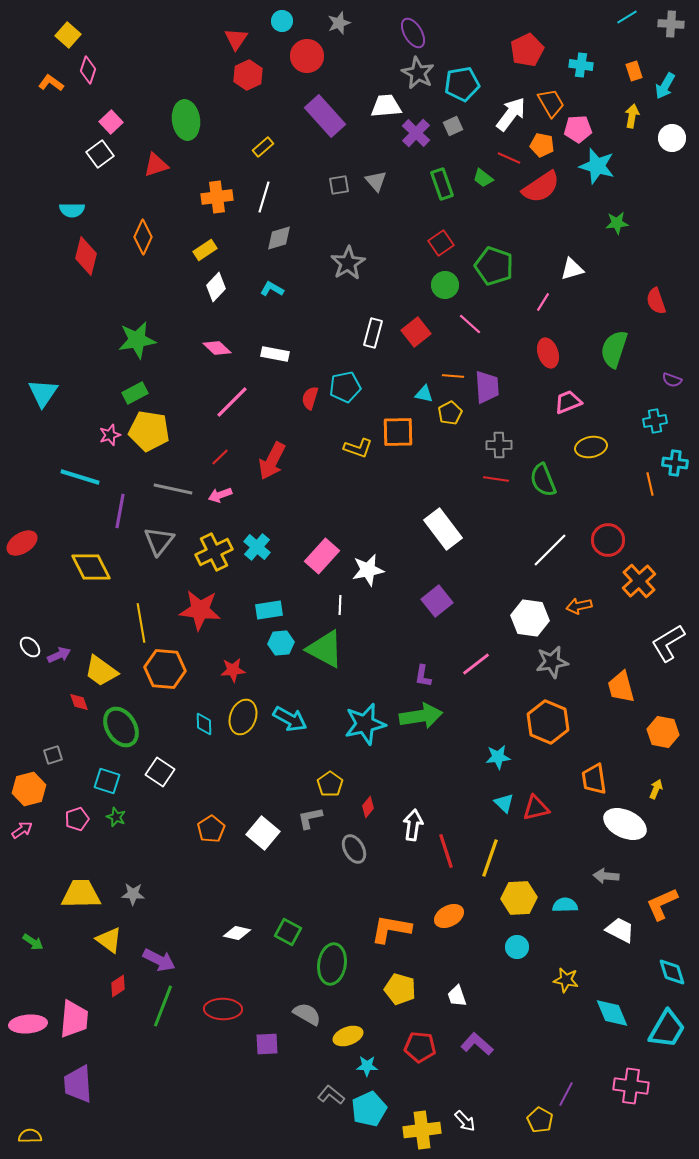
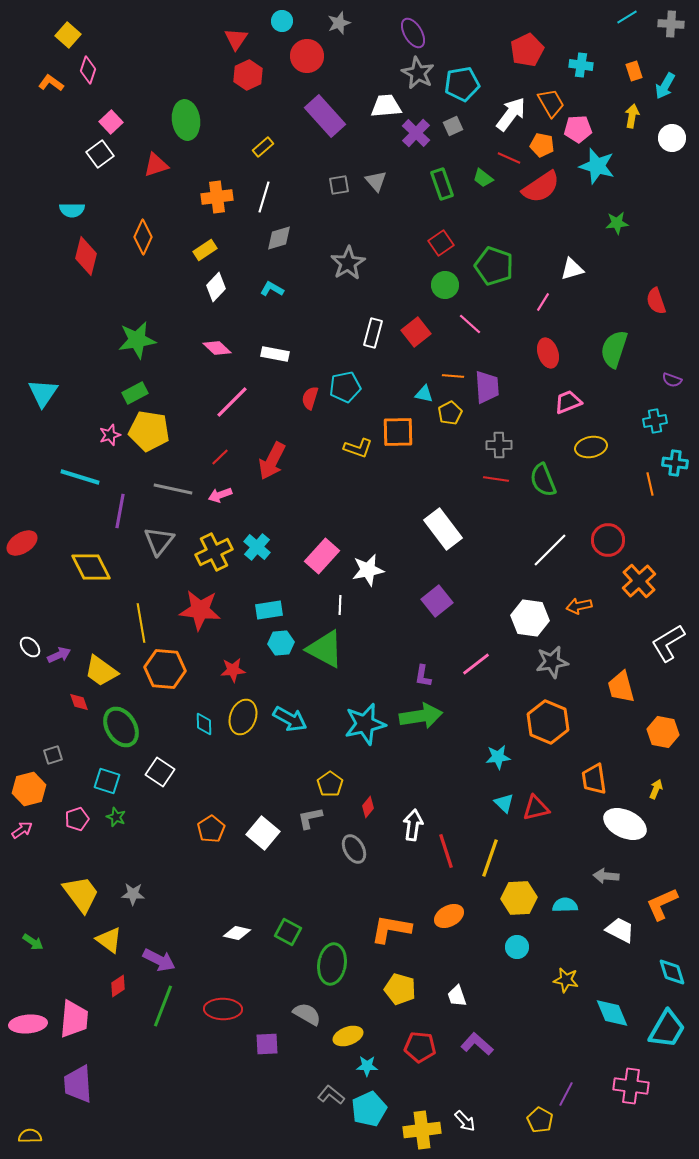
yellow trapezoid at (81, 894): rotated 54 degrees clockwise
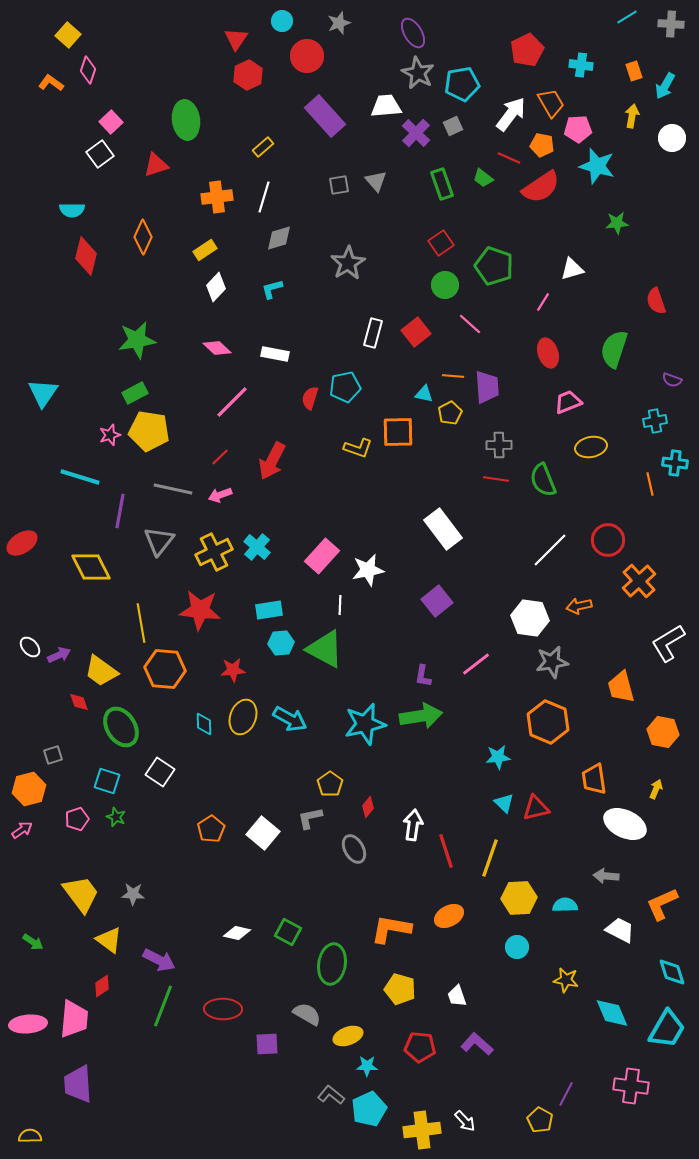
cyan L-shape at (272, 289): rotated 45 degrees counterclockwise
red diamond at (118, 986): moved 16 px left
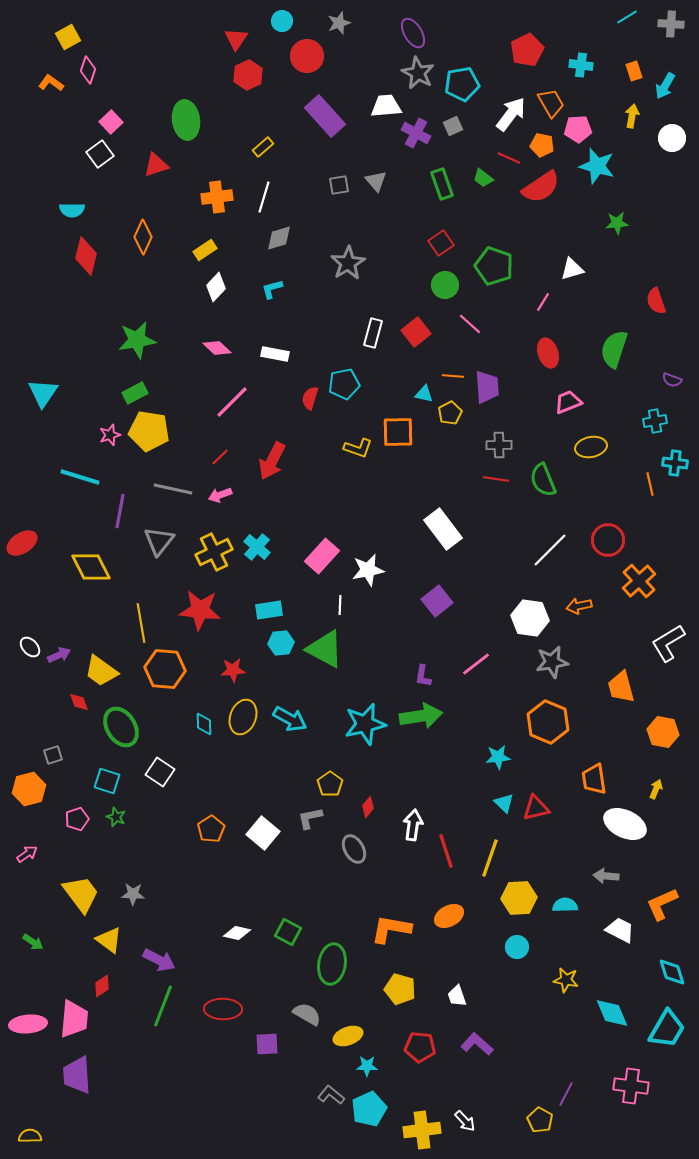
yellow square at (68, 35): moved 2 px down; rotated 20 degrees clockwise
purple cross at (416, 133): rotated 16 degrees counterclockwise
cyan pentagon at (345, 387): moved 1 px left, 3 px up
pink arrow at (22, 830): moved 5 px right, 24 px down
purple trapezoid at (78, 1084): moved 1 px left, 9 px up
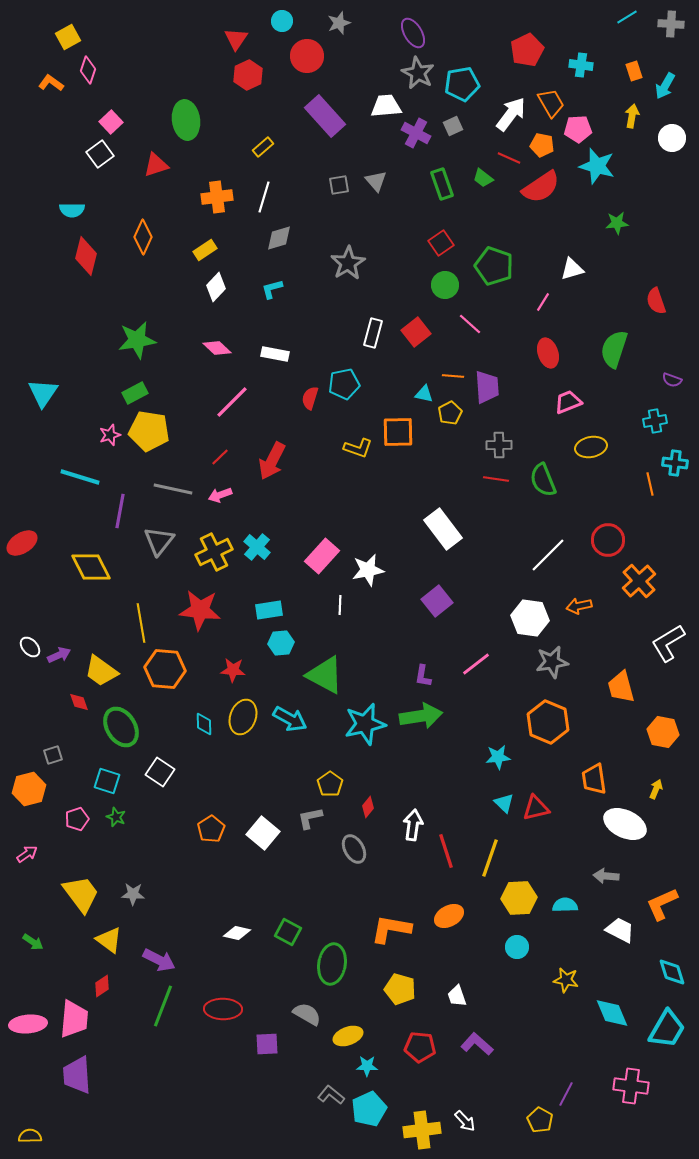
white line at (550, 550): moved 2 px left, 5 px down
green triangle at (325, 649): moved 26 px down
red star at (233, 670): rotated 10 degrees clockwise
